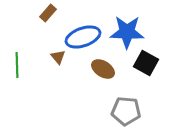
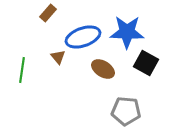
green line: moved 5 px right, 5 px down; rotated 10 degrees clockwise
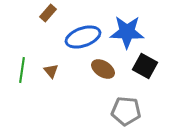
brown triangle: moved 7 px left, 14 px down
black square: moved 1 px left, 3 px down
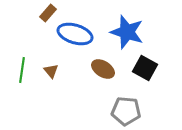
blue star: rotated 16 degrees clockwise
blue ellipse: moved 8 px left, 3 px up; rotated 36 degrees clockwise
black square: moved 2 px down
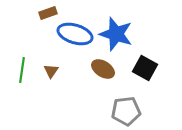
brown rectangle: rotated 30 degrees clockwise
blue star: moved 11 px left, 2 px down
brown triangle: rotated 14 degrees clockwise
gray pentagon: rotated 12 degrees counterclockwise
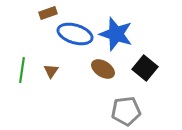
black square: rotated 10 degrees clockwise
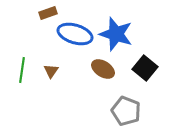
gray pentagon: rotated 28 degrees clockwise
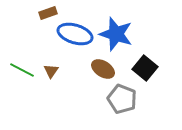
green line: rotated 70 degrees counterclockwise
gray pentagon: moved 4 px left, 12 px up
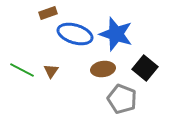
brown ellipse: rotated 40 degrees counterclockwise
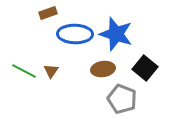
blue ellipse: rotated 16 degrees counterclockwise
green line: moved 2 px right, 1 px down
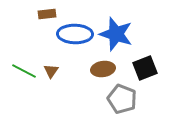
brown rectangle: moved 1 px left, 1 px down; rotated 12 degrees clockwise
black square: rotated 30 degrees clockwise
